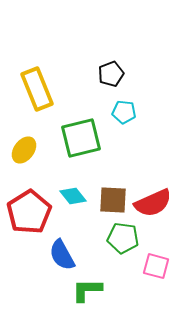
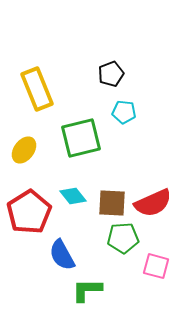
brown square: moved 1 px left, 3 px down
green pentagon: rotated 12 degrees counterclockwise
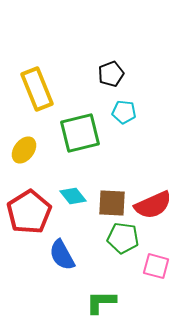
green square: moved 1 px left, 5 px up
red semicircle: moved 2 px down
green pentagon: rotated 12 degrees clockwise
green L-shape: moved 14 px right, 12 px down
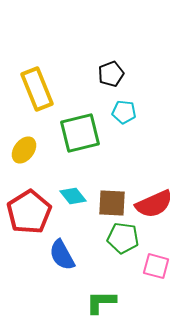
red semicircle: moved 1 px right, 1 px up
